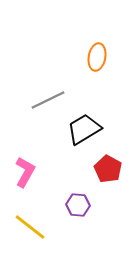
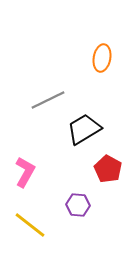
orange ellipse: moved 5 px right, 1 px down
yellow line: moved 2 px up
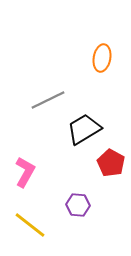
red pentagon: moved 3 px right, 6 px up
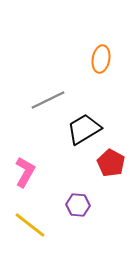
orange ellipse: moved 1 px left, 1 px down
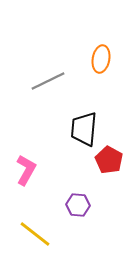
gray line: moved 19 px up
black trapezoid: rotated 54 degrees counterclockwise
red pentagon: moved 2 px left, 3 px up
pink L-shape: moved 1 px right, 2 px up
yellow line: moved 5 px right, 9 px down
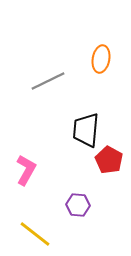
black trapezoid: moved 2 px right, 1 px down
